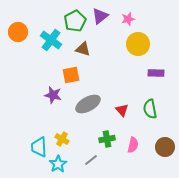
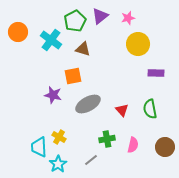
pink star: moved 1 px up
orange square: moved 2 px right, 1 px down
yellow cross: moved 3 px left, 2 px up
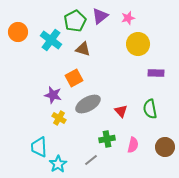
orange square: moved 1 px right, 2 px down; rotated 18 degrees counterclockwise
red triangle: moved 1 px left, 1 px down
yellow cross: moved 19 px up
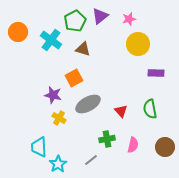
pink star: moved 1 px right, 1 px down
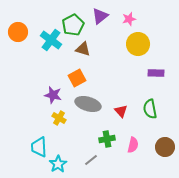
green pentagon: moved 2 px left, 4 px down
orange square: moved 3 px right
gray ellipse: rotated 45 degrees clockwise
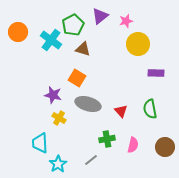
pink star: moved 3 px left, 2 px down
orange square: rotated 30 degrees counterclockwise
cyan trapezoid: moved 1 px right, 4 px up
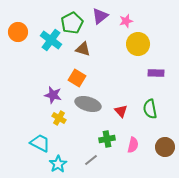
green pentagon: moved 1 px left, 2 px up
cyan trapezoid: rotated 120 degrees clockwise
